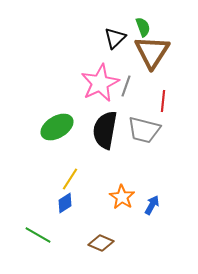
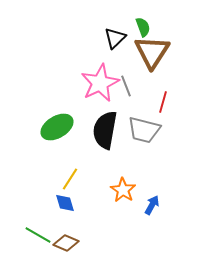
gray line: rotated 40 degrees counterclockwise
red line: moved 1 px down; rotated 10 degrees clockwise
orange star: moved 1 px right, 7 px up
blue diamond: rotated 75 degrees counterclockwise
brown diamond: moved 35 px left
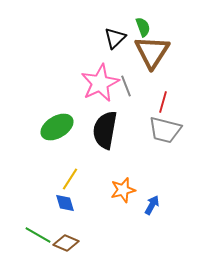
gray trapezoid: moved 21 px right
orange star: rotated 25 degrees clockwise
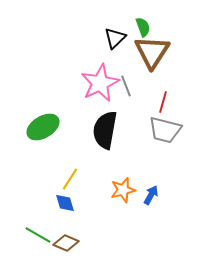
green ellipse: moved 14 px left
blue arrow: moved 1 px left, 10 px up
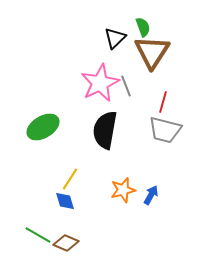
blue diamond: moved 2 px up
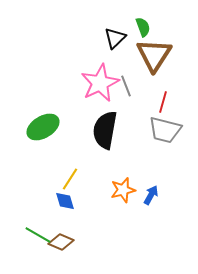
brown triangle: moved 2 px right, 3 px down
brown diamond: moved 5 px left, 1 px up
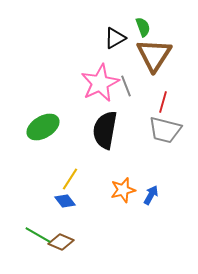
black triangle: rotated 15 degrees clockwise
blue diamond: rotated 20 degrees counterclockwise
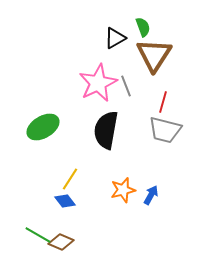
pink star: moved 2 px left
black semicircle: moved 1 px right
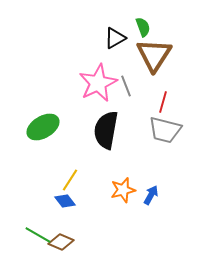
yellow line: moved 1 px down
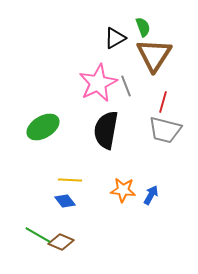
yellow line: rotated 60 degrees clockwise
orange star: rotated 20 degrees clockwise
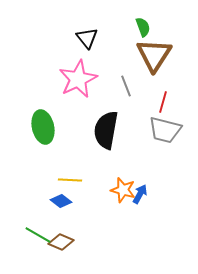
black triangle: moved 28 px left; rotated 40 degrees counterclockwise
pink star: moved 20 px left, 4 px up
green ellipse: rotated 72 degrees counterclockwise
orange star: rotated 10 degrees clockwise
blue arrow: moved 11 px left, 1 px up
blue diamond: moved 4 px left; rotated 15 degrees counterclockwise
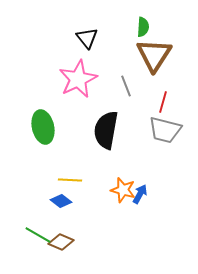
green semicircle: rotated 24 degrees clockwise
